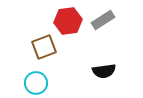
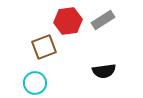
cyan circle: moved 1 px left
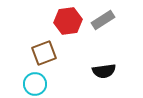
brown square: moved 6 px down
cyan circle: moved 1 px down
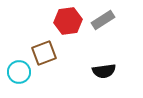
cyan circle: moved 16 px left, 12 px up
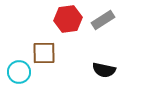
red hexagon: moved 2 px up
brown square: rotated 20 degrees clockwise
black semicircle: moved 1 px up; rotated 20 degrees clockwise
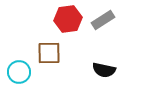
brown square: moved 5 px right
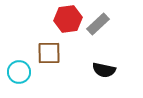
gray rectangle: moved 5 px left, 4 px down; rotated 10 degrees counterclockwise
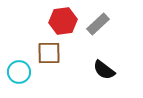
red hexagon: moved 5 px left, 2 px down
black semicircle: rotated 25 degrees clockwise
